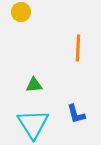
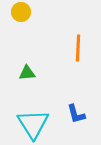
green triangle: moved 7 px left, 12 px up
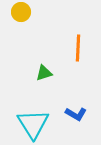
green triangle: moved 17 px right; rotated 12 degrees counterclockwise
blue L-shape: rotated 45 degrees counterclockwise
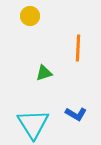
yellow circle: moved 9 px right, 4 px down
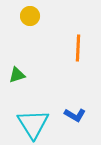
green triangle: moved 27 px left, 2 px down
blue L-shape: moved 1 px left, 1 px down
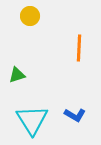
orange line: moved 1 px right
cyan triangle: moved 1 px left, 4 px up
